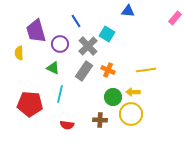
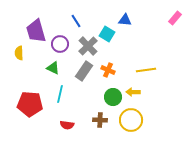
blue triangle: moved 3 px left, 9 px down
yellow circle: moved 6 px down
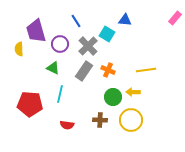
yellow semicircle: moved 4 px up
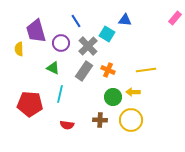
purple circle: moved 1 px right, 1 px up
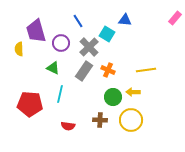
blue line: moved 2 px right
gray cross: moved 1 px right, 1 px down
red semicircle: moved 1 px right, 1 px down
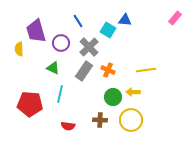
cyan square: moved 1 px right, 4 px up
